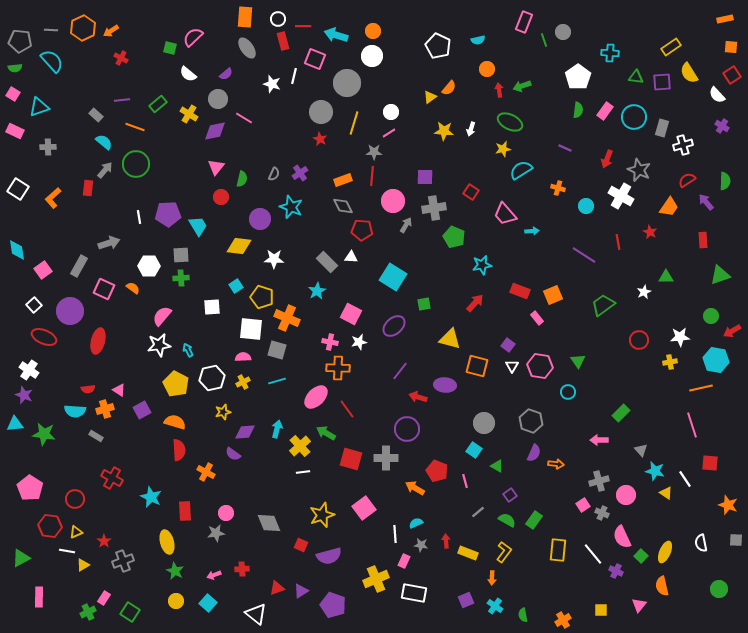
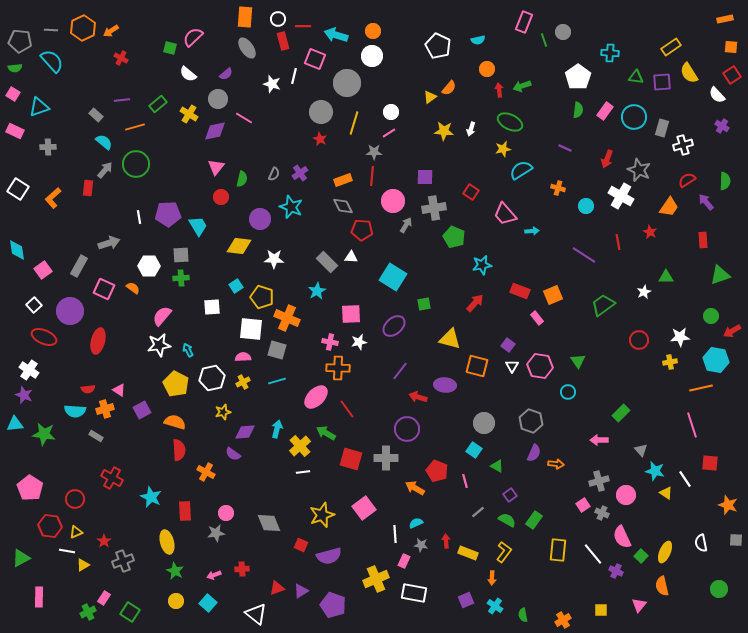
orange line at (135, 127): rotated 36 degrees counterclockwise
pink square at (351, 314): rotated 30 degrees counterclockwise
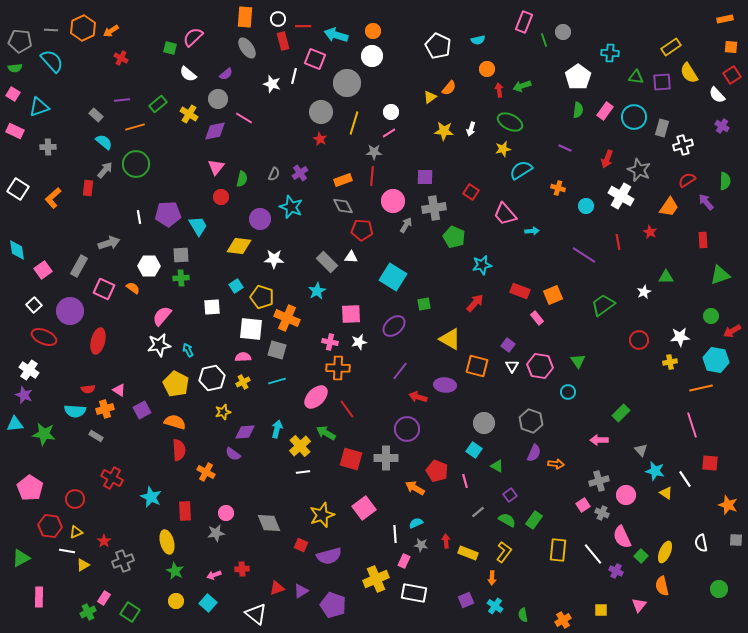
yellow triangle at (450, 339): rotated 15 degrees clockwise
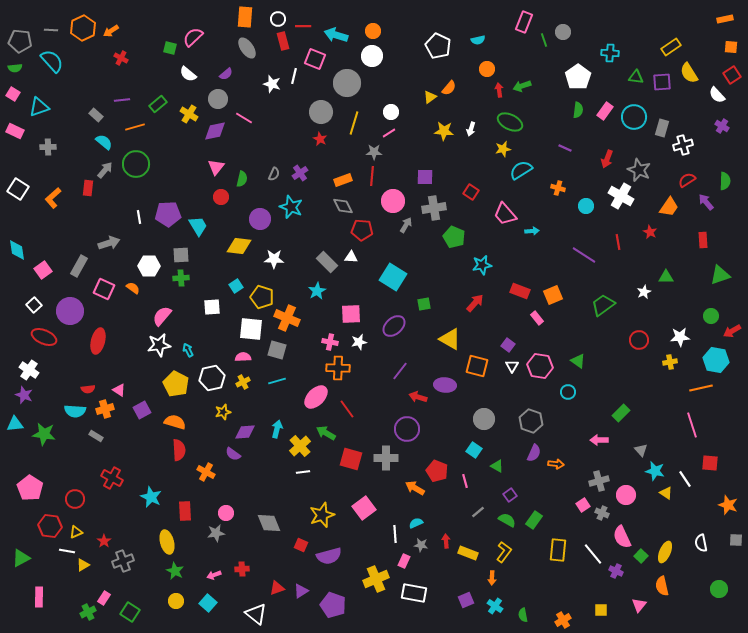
green triangle at (578, 361): rotated 21 degrees counterclockwise
gray circle at (484, 423): moved 4 px up
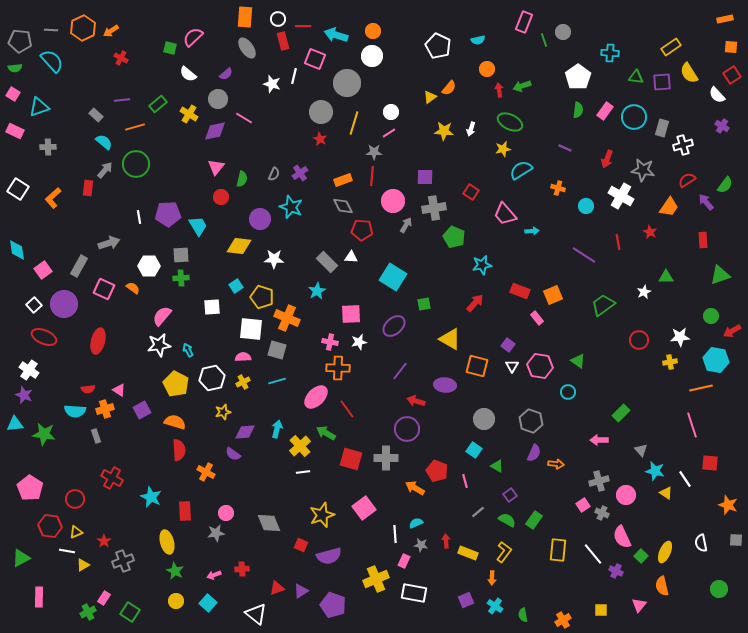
gray star at (639, 170): moved 4 px right; rotated 15 degrees counterclockwise
green semicircle at (725, 181): moved 4 px down; rotated 36 degrees clockwise
purple circle at (70, 311): moved 6 px left, 7 px up
red arrow at (418, 397): moved 2 px left, 4 px down
gray rectangle at (96, 436): rotated 40 degrees clockwise
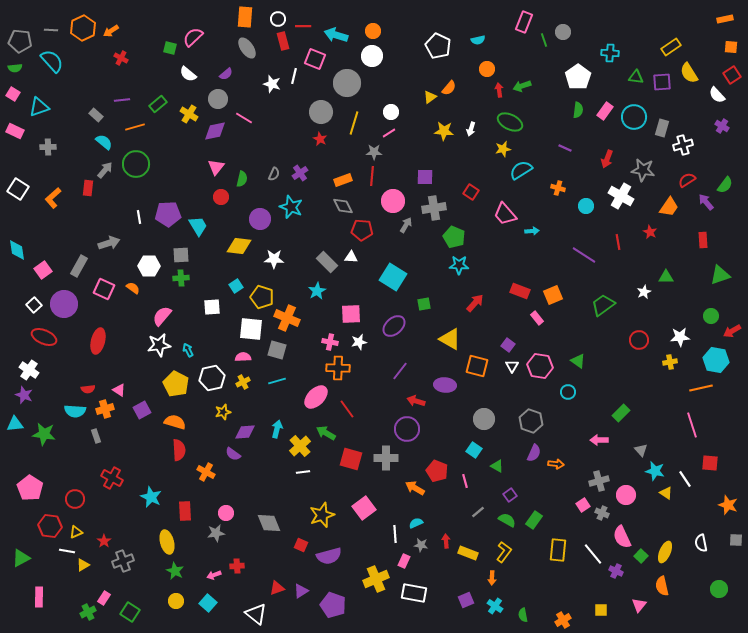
cyan star at (482, 265): moved 23 px left; rotated 12 degrees clockwise
red cross at (242, 569): moved 5 px left, 3 px up
